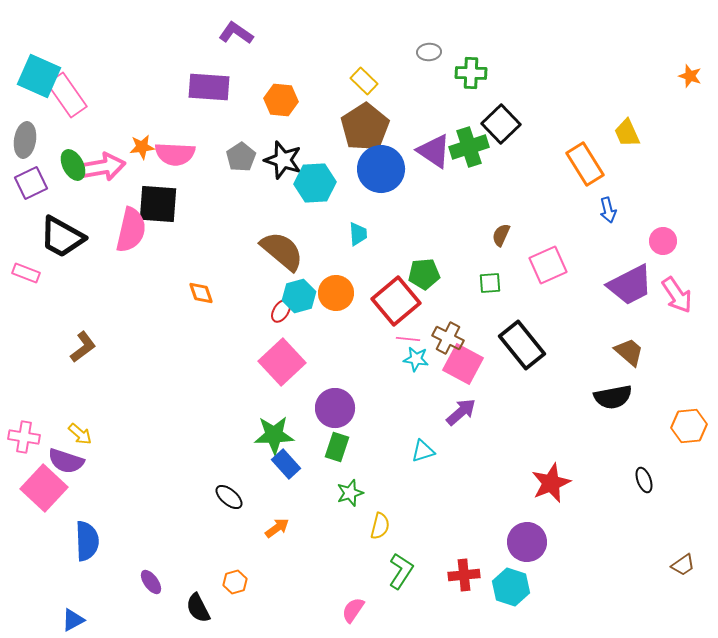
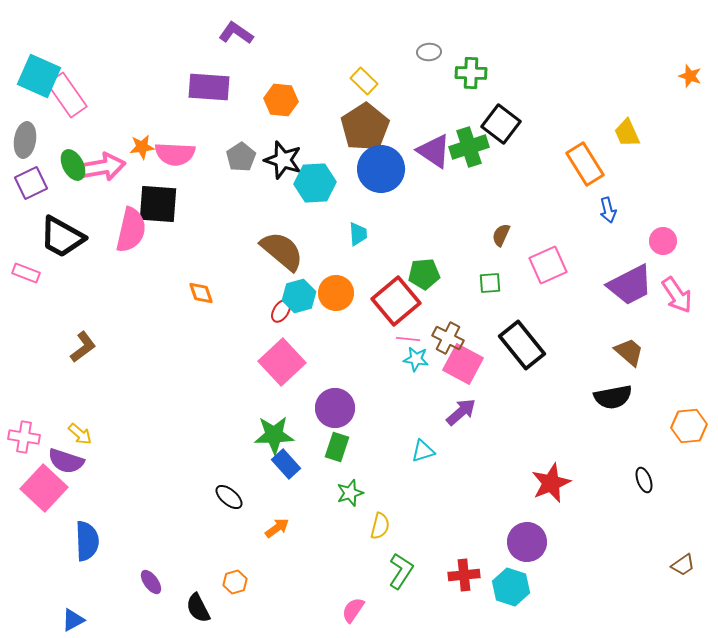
black square at (501, 124): rotated 9 degrees counterclockwise
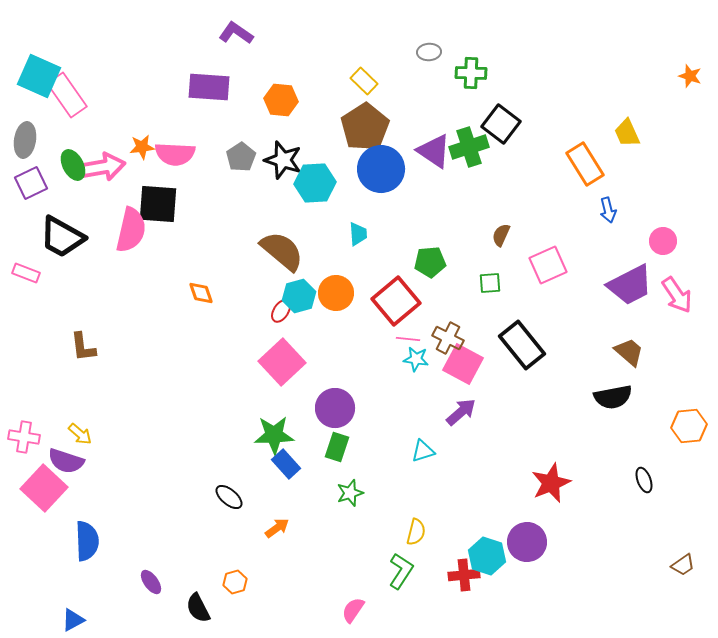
green pentagon at (424, 274): moved 6 px right, 12 px up
brown L-shape at (83, 347): rotated 120 degrees clockwise
yellow semicircle at (380, 526): moved 36 px right, 6 px down
cyan hexagon at (511, 587): moved 24 px left, 31 px up
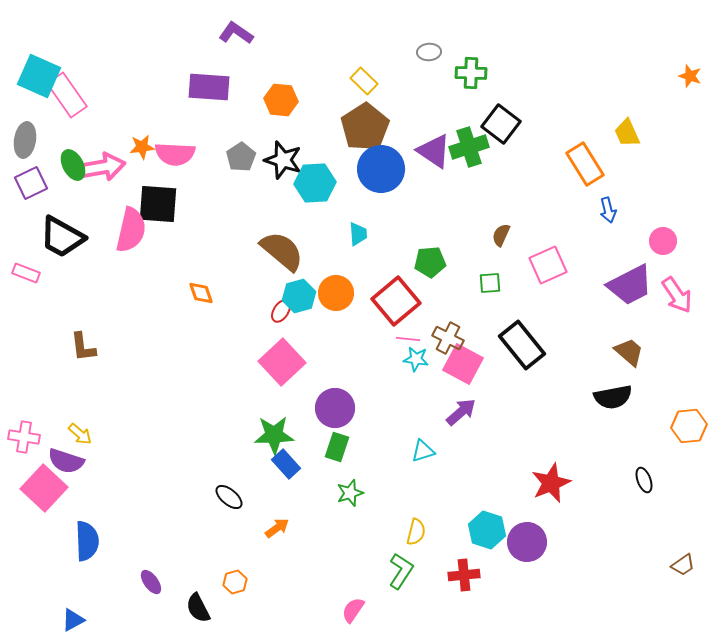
cyan hexagon at (487, 556): moved 26 px up
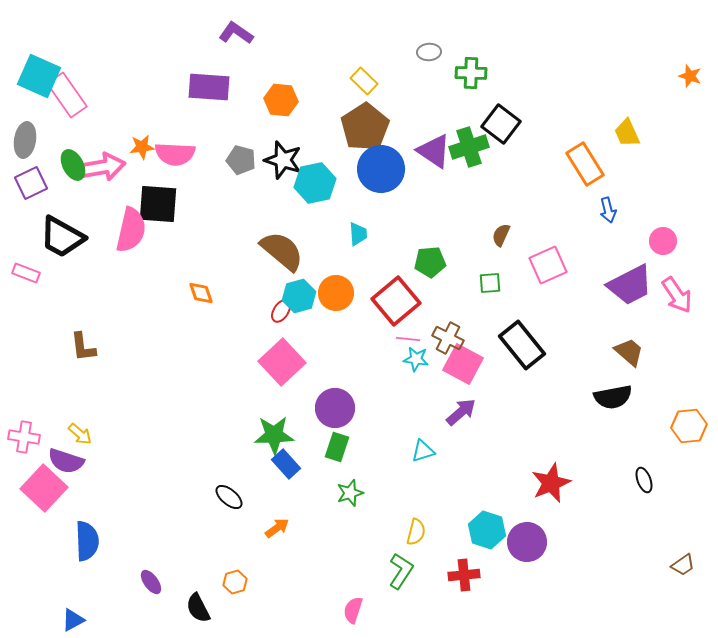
gray pentagon at (241, 157): moved 3 px down; rotated 24 degrees counterclockwise
cyan hexagon at (315, 183): rotated 9 degrees counterclockwise
pink semicircle at (353, 610): rotated 16 degrees counterclockwise
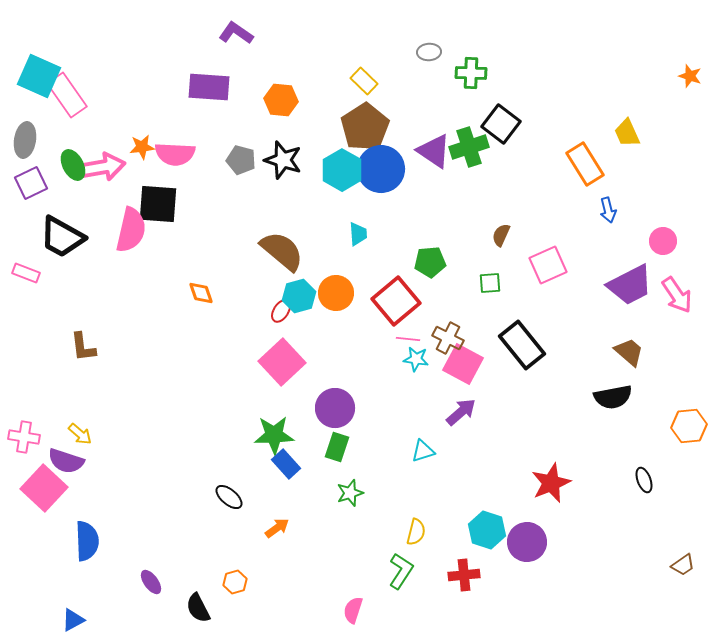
cyan hexagon at (315, 183): moved 27 px right, 13 px up; rotated 18 degrees counterclockwise
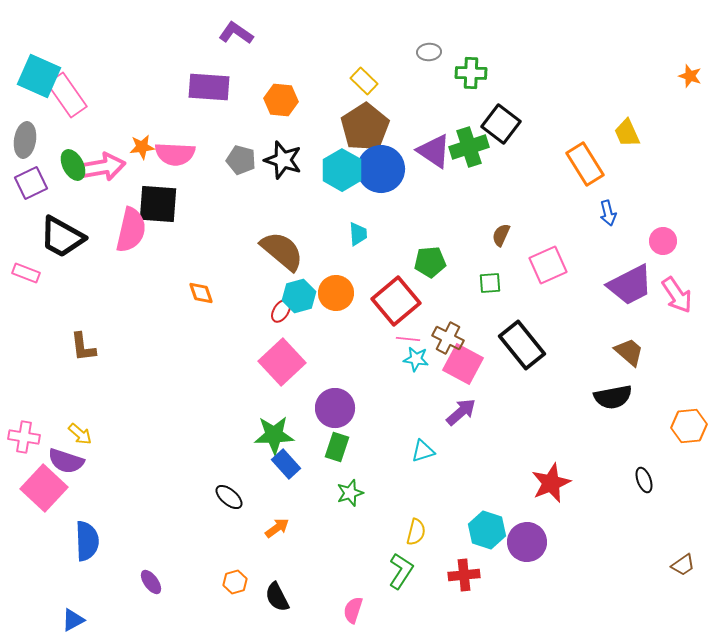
blue arrow at (608, 210): moved 3 px down
black semicircle at (198, 608): moved 79 px right, 11 px up
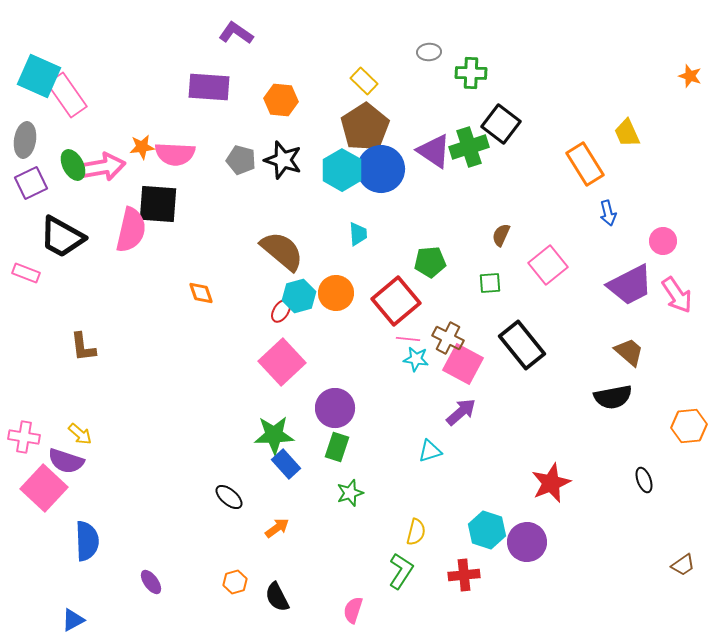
pink square at (548, 265): rotated 15 degrees counterclockwise
cyan triangle at (423, 451): moved 7 px right
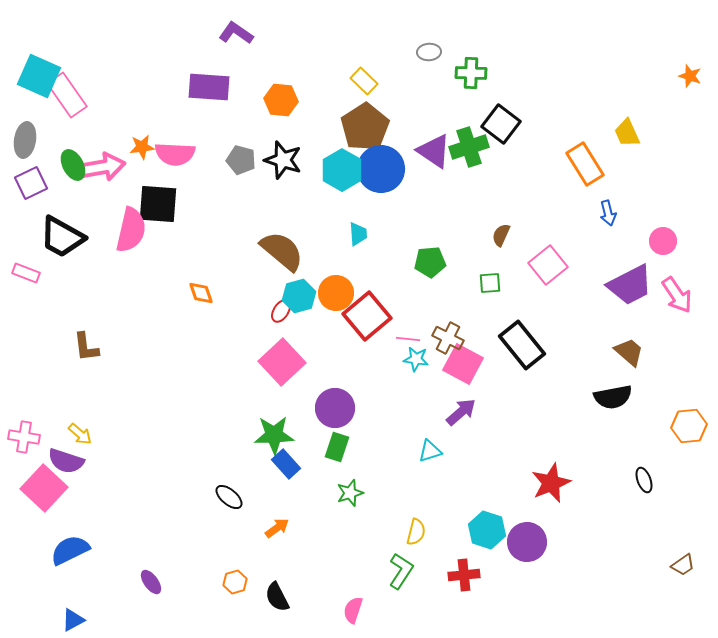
red square at (396, 301): moved 29 px left, 15 px down
brown L-shape at (83, 347): moved 3 px right
blue semicircle at (87, 541): moved 17 px left, 9 px down; rotated 114 degrees counterclockwise
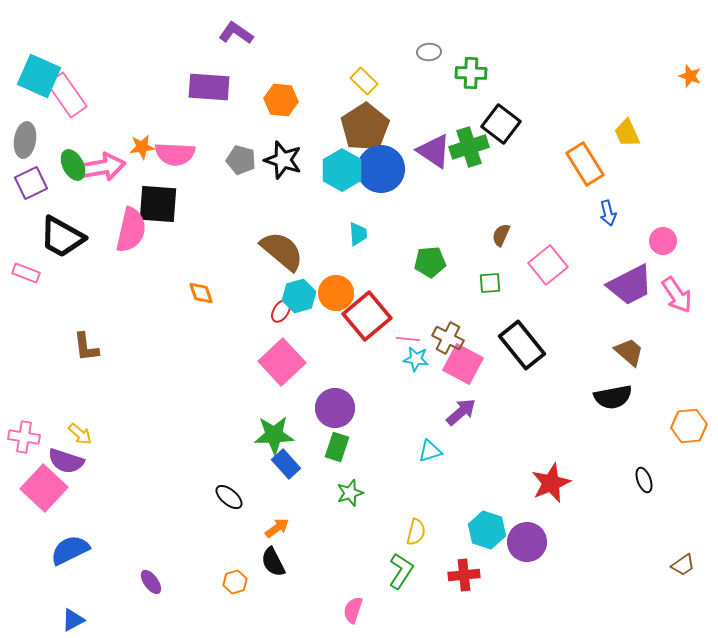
black semicircle at (277, 597): moved 4 px left, 35 px up
